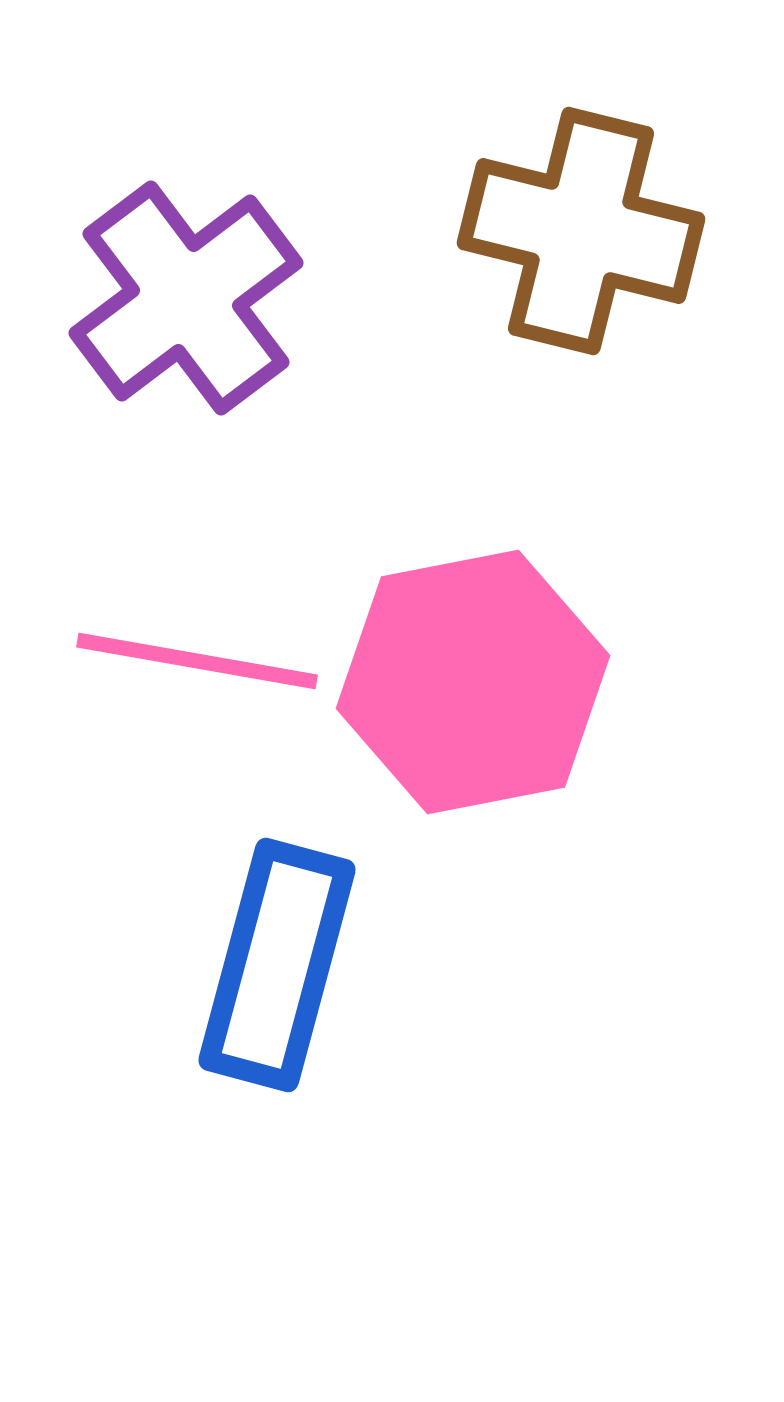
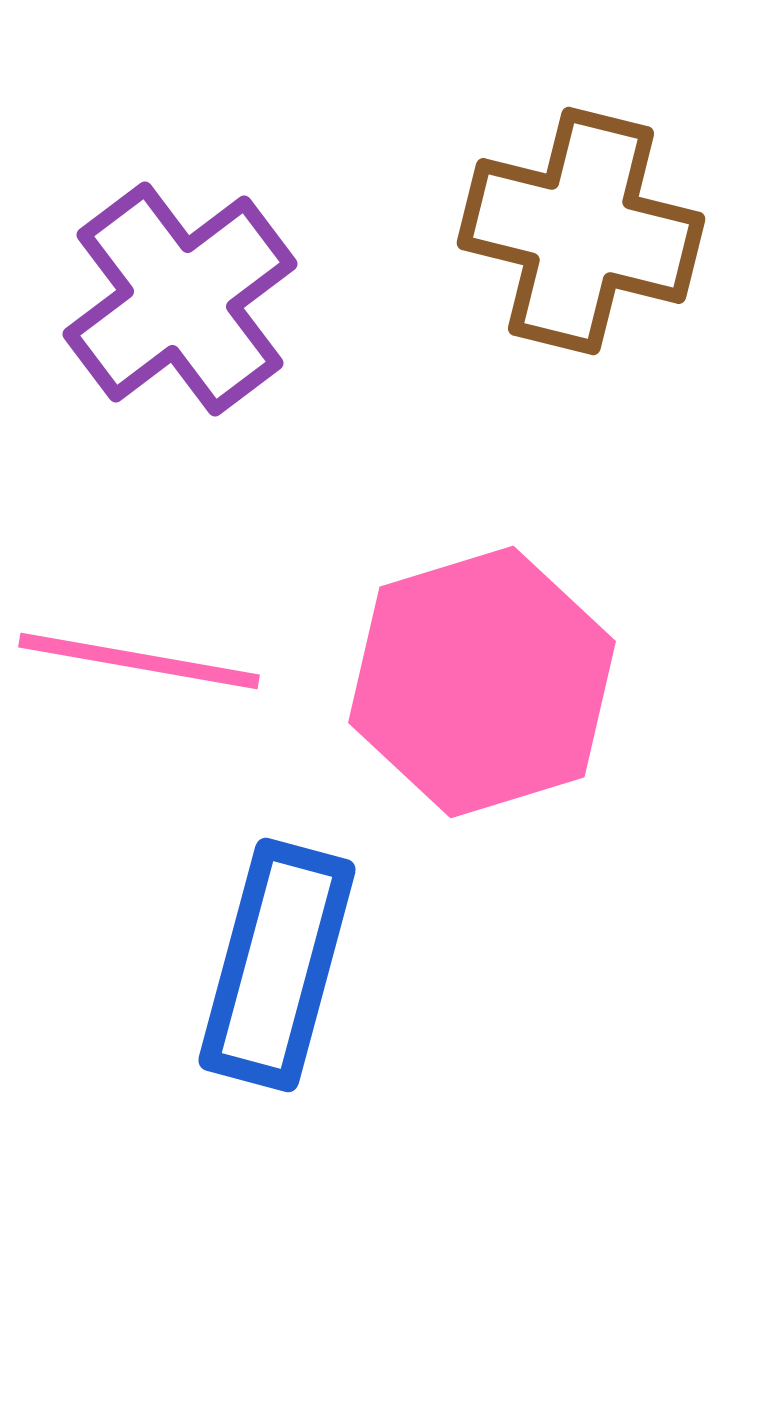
purple cross: moved 6 px left, 1 px down
pink line: moved 58 px left
pink hexagon: moved 9 px right; rotated 6 degrees counterclockwise
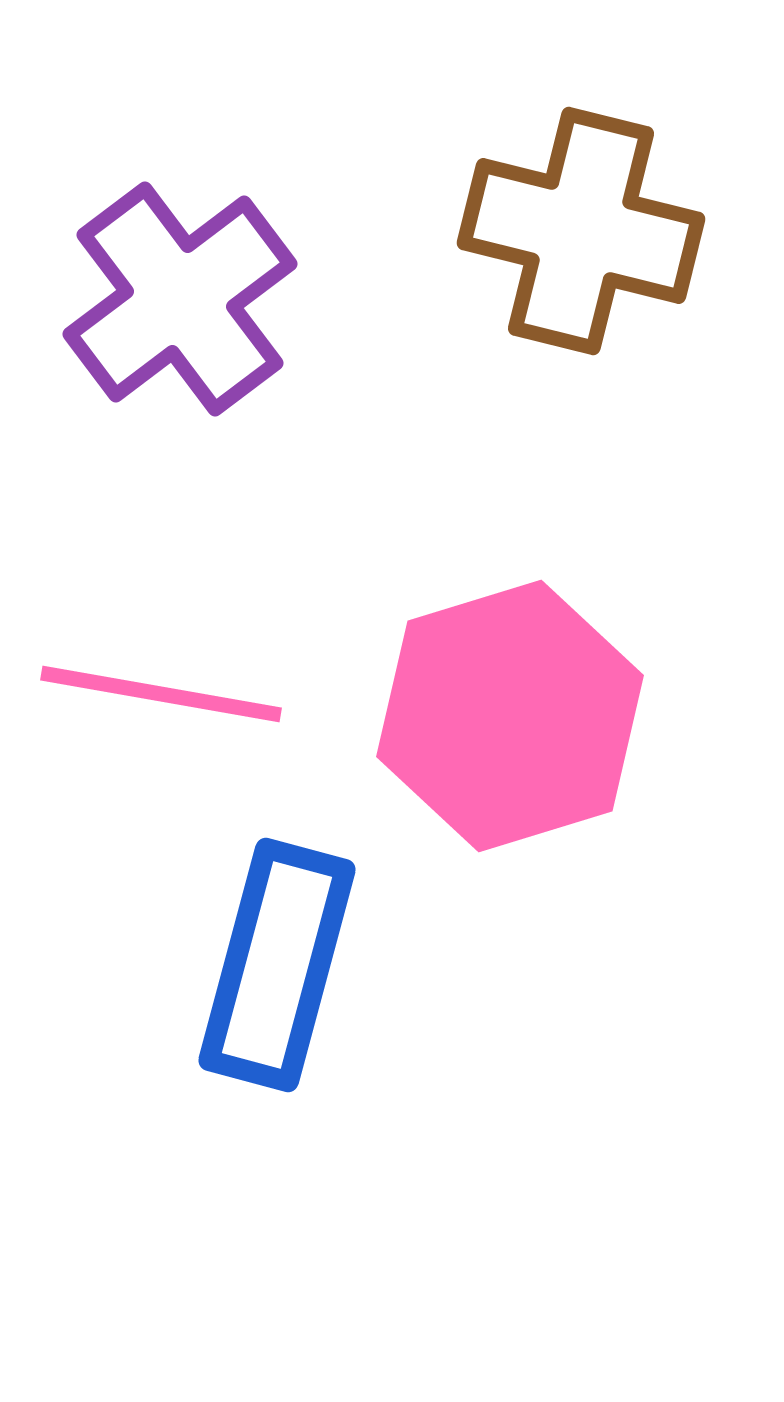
pink line: moved 22 px right, 33 px down
pink hexagon: moved 28 px right, 34 px down
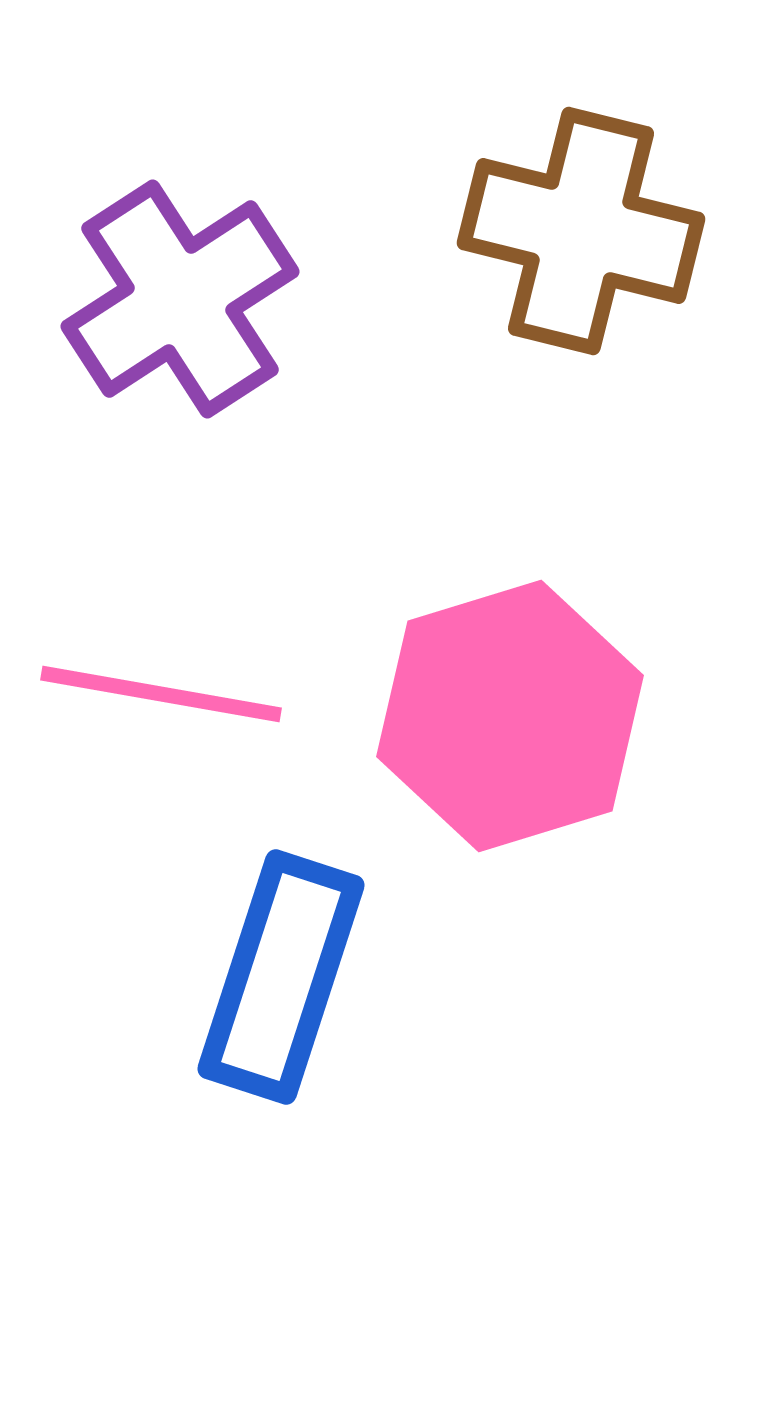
purple cross: rotated 4 degrees clockwise
blue rectangle: moved 4 px right, 12 px down; rotated 3 degrees clockwise
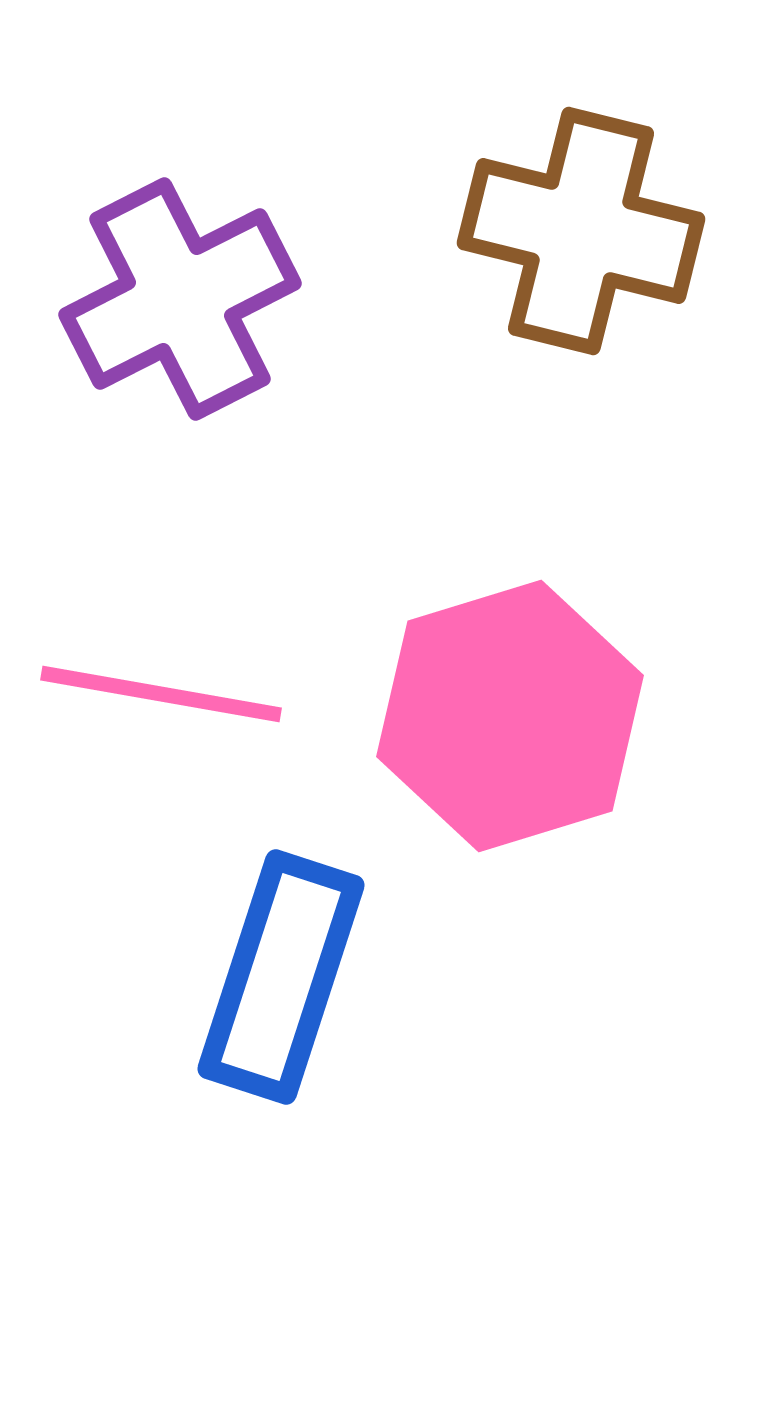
purple cross: rotated 6 degrees clockwise
